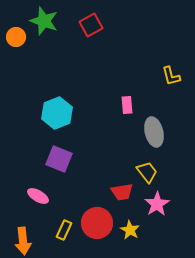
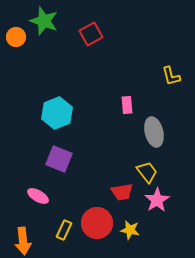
red square: moved 9 px down
pink star: moved 4 px up
yellow star: rotated 18 degrees counterclockwise
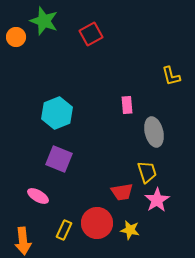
yellow trapezoid: rotated 20 degrees clockwise
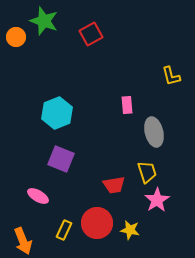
purple square: moved 2 px right
red trapezoid: moved 8 px left, 7 px up
orange arrow: rotated 16 degrees counterclockwise
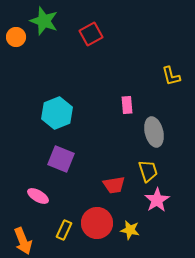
yellow trapezoid: moved 1 px right, 1 px up
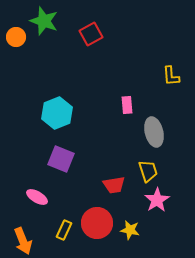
yellow L-shape: rotated 10 degrees clockwise
pink ellipse: moved 1 px left, 1 px down
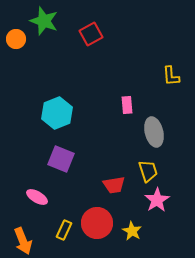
orange circle: moved 2 px down
yellow star: moved 2 px right, 1 px down; rotated 18 degrees clockwise
